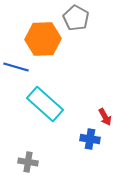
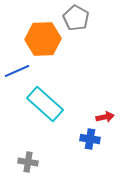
blue line: moved 1 px right, 4 px down; rotated 40 degrees counterclockwise
red arrow: rotated 72 degrees counterclockwise
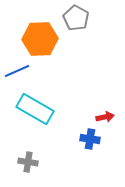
orange hexagon: moved 3 px left
cyan rectangle: moved 10 px left, 5 px down; rotated 12 degrees counterclockwise
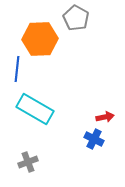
blue line: moved 2 px up; rotated 60 degrees counterclockwise
blue cross: moved 4 px right; rotated 18 degrees clockwise
gray cross: rotated 30 degrees counterclockwise
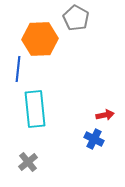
blue line: moved 1 px right
cyan rectangle: rotated 54 degrees clockwise
red arrow: moved 2 px up
gray cross: rotated 18 degrees counterclockwise
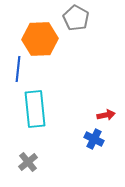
red arrow: moved 1 px right
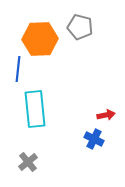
gray pentagon: moved 4 px right, 9 px down; rotated 15 degrees counterclockwise
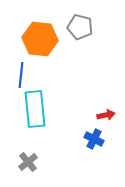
orange hexagon: rotated 8 degrees clockwise
blue line: moved 3 px right, 6 px down
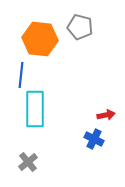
cyan rectangle: rotated 6 degrees clockwise
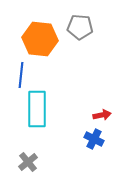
gray pentagon: rotated 10 degrees counterclockwise
cyan rectangle: moved 2 px right
red arrow: moved 4 px left
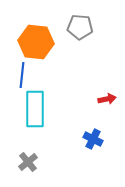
orange hexagon: moved 4 px left, 3 px down
blue line: moved 1 px right
cyan rectangle: moved 2 px left
red arrow: moved 5 px right, 16 px up
blue cross: moved 1 px left
